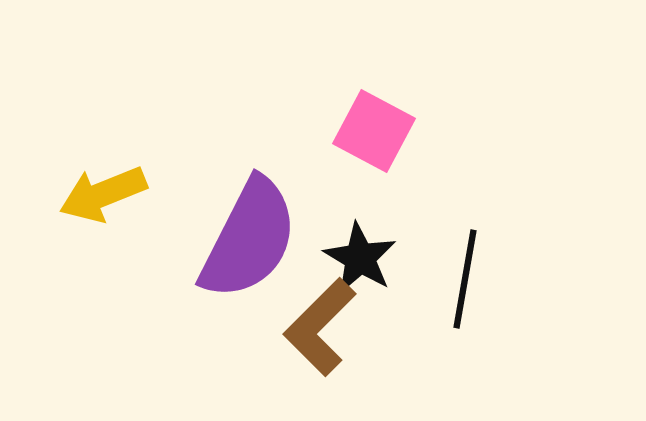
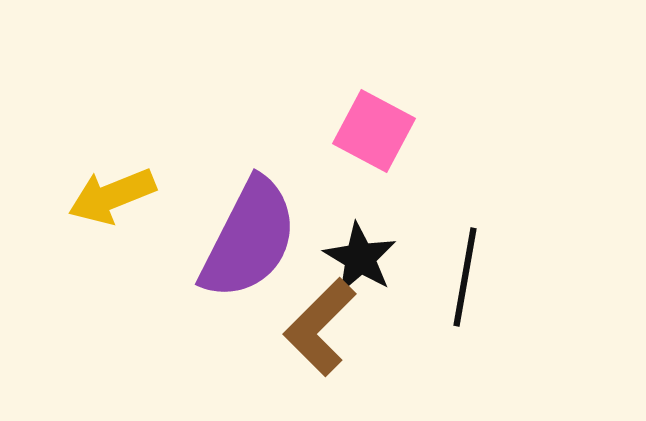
yellow arrow: moved 9 px right, 2 px down
black line: moved 2 px up
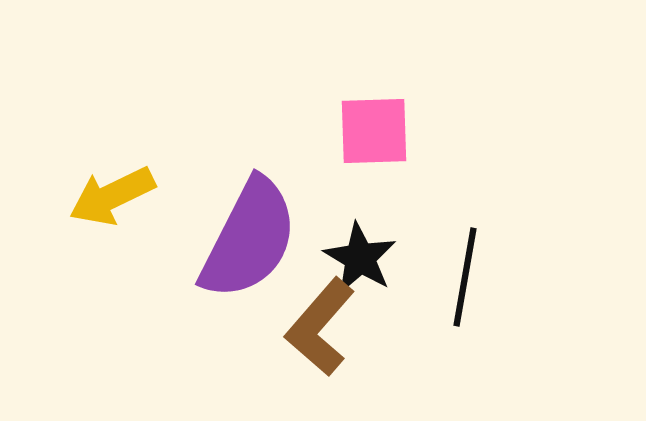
pink square: rotated 30 degrees counterclockwise
yellow arrow: rotated 4 degrees counterclockwise
brown L-shape: rotated 4 degrees counterclockwise
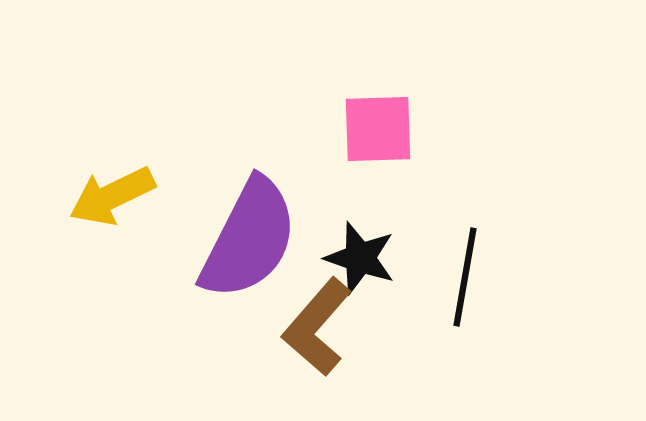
pink square: moved 4 px right, 2 px up
black star: rotated 12 degrees counterclockwise
brown L-shape: moved 3 px left
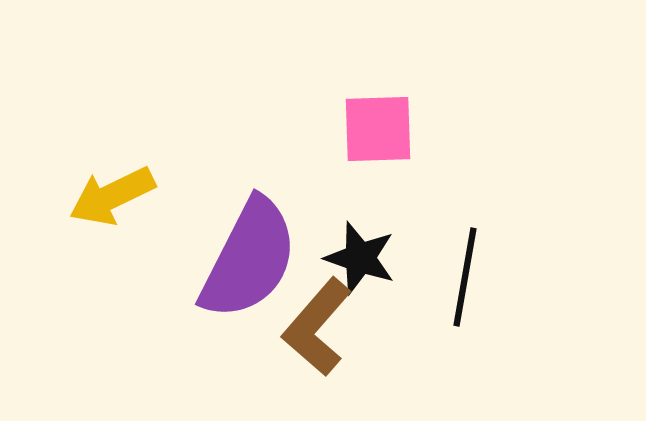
purple semicircle: moved 20 px down
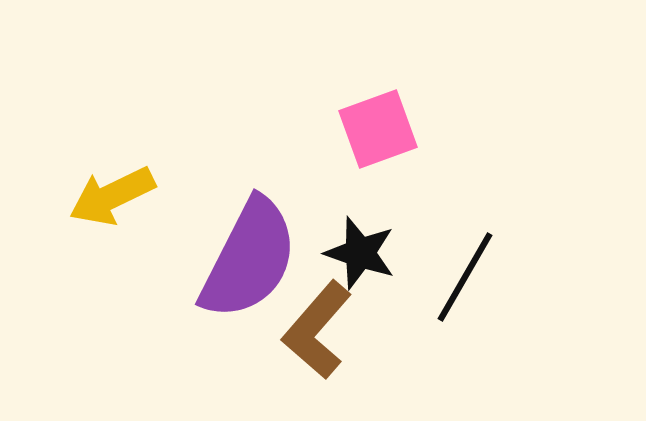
pink square: rotated 18 degrees counterclockwise
black star: moved 5 px up
black line: rotated 20 degrees clockwise
brown L-shape: moved 3 px down
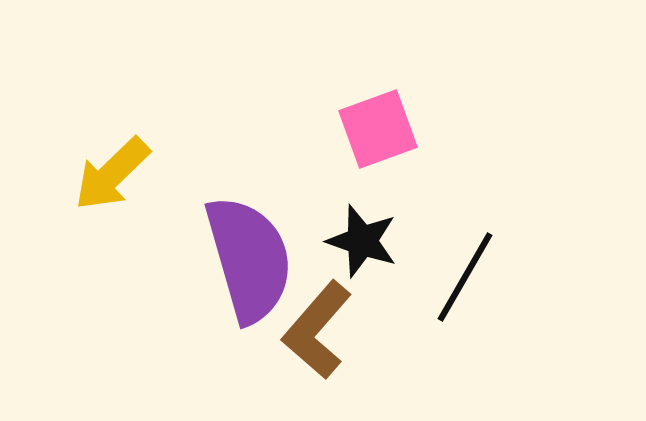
yellow arrow: moved 22 px up; rotated 18 degrees counterclockwise
black star: moved 2 px right, 12 px up
purple semicircle: rotated 43 degrees counterclockwise
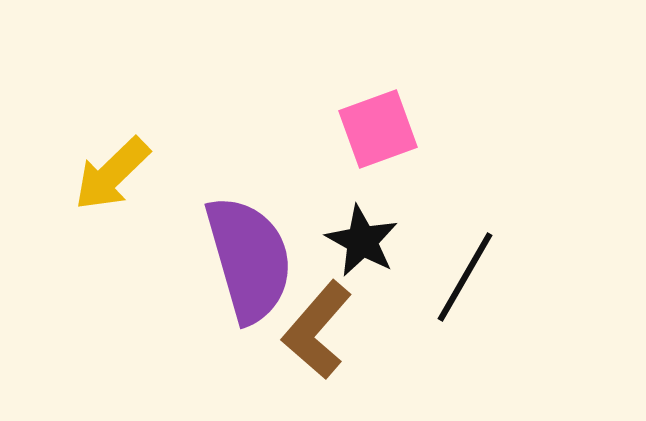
black star: rotated 10 degrees clockwise
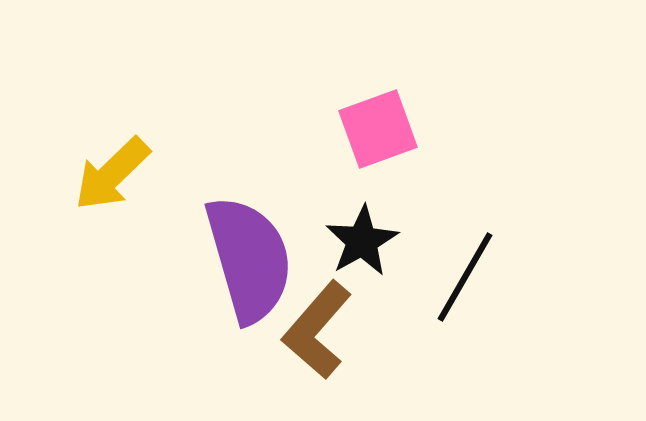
black star: rotated 14 degrees clockwise
